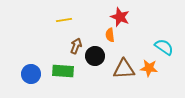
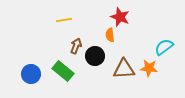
cyan semicircle: rotated 72 degrees counterclockwise
green rectangle: rotated 35 degrees clockwise
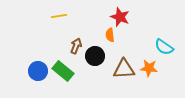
yellow line: moved 5 px left, 4 px up
cyan semicircle: rotated 108 degrees counterclockwise
blue circle: moved 7 px right, 3 px up
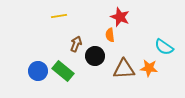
brown arrow: moved 2 px up
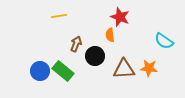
cyan semicircle: moved 6 px up
blue circle: moved 2 px right
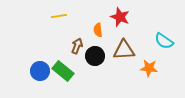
orange semicircle: moved 12 px left, 5 px up
brown arrow: moved 1 px right, 2 px down
brown triangle: moved 19 px up
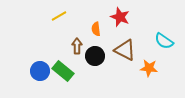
yellow line: rotated 21 degrees counterclockwise
orange semicircle: moved 2 px left, 1 px up
brown arrow: rotated 21 degrees counterclockwise
brown triangle: moved 1 px right; rotated 30 degrees clockwise
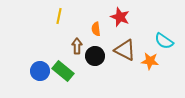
yellow line: rotated 49 degrees counterclockwise
orange star: moved 1 px right, 7 px up
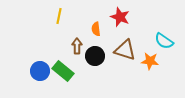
brown triangle: rotated 10 degrees counterclockwise
